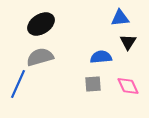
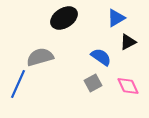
blue triangle: moved 4 px left; rotated 24 degrees counterclockwise
black ellipse: moved 23 px right, 6 px up
black triangle: rotated 30 degrees clockwise
blue semicircle: rotated 40 degrees clockwise
gray square: moved 1 px up; rotated 24 degrees counterclockwise
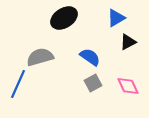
blue semicircle: moved 11 px left
